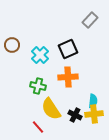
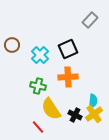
yellow cross: rotated 30 degrees counterclockwise
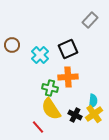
green cross: moved 12 px right, 2 px down
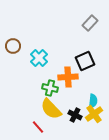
gray rectangle: moved 3 px down
brown circle: moved 1 px right, 1 px down
black square: moved 17 px right, 12 px down
cyan cross: moved 1 px left, 3 px down
yellow semicircle: rotated 10 degrees counterclockwise
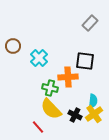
black square: rotated 30 degrees clockwise
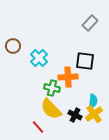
green cross: moved 2 px right
